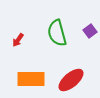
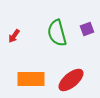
purple square: moved 3 px left, 2 px up; rotated 16 degrees clockwise
red arrow: moved 4 px left, 4 px up
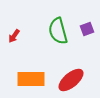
green semicircle: moved 1 px right, 2 px up
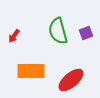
purple square: moved 1 px left, 4 px down
orange rectangle: moved 8 px up
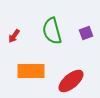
green semicircle: moved 6 px left
red ellipse: moved 1 px down
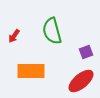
purple square: moved 19 px down
red ellipse: moved 10 px right
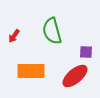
purple square: rotated 24 degrees clockwise
red ellipse: moved 6 px left, 5 px up
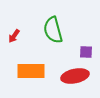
green semicircle: moved 1 px right, 1 px up
red ellipse: rotated 28 degrees clockwise
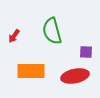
green semicircle: moved 1 px left, 1 px down
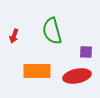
red arrow: rotated 16 degrees counterclockwise
orange rectangle: moved 6 px right
red ellipse: moved 2 px right
